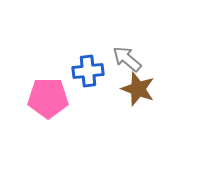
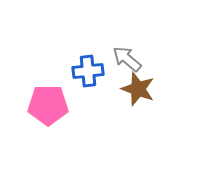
pink pentagon: moved 7 px down
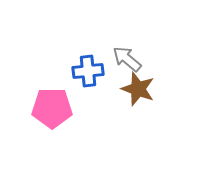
pink pentagon: moved 4 px right, 3 px down
